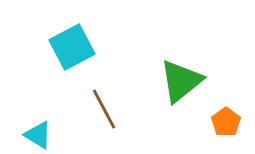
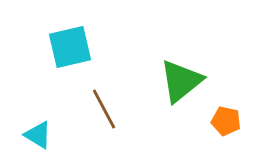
cyan square: moved 2 px left; rotated 15 degrees clockwise
orange pentagon: moved 1 px up; rotated 24 degrees counterclockwise
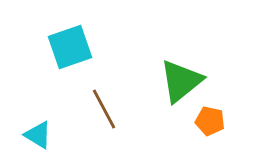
cyan square: rotated 6 degrees counterclockwise
orange pentagon: moved 16 px left
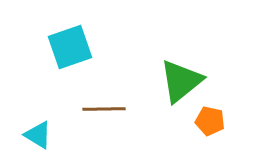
brown line: rotated 63 degrees counterclockwise
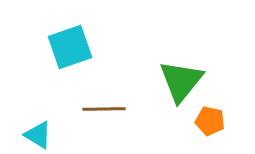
green triangle: rotated 12 degrees counterclockwise
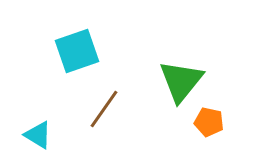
cyan square: moved 7 px right, 4 px down
brown line: rotated 54 degrees counterclockwise
orange pentagon: moved 1 px left, 1 px down
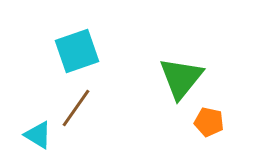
green triangle: moved 3 px up
brown line: moved 28 px left, 1 px up
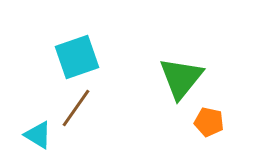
cyan square: moved 6 px down
